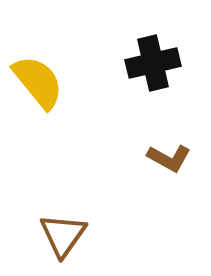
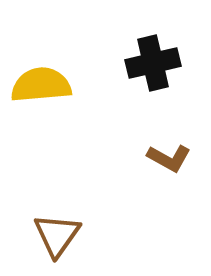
yellow semicircle: moved 3 px right, 3 px down; rotated 56 degrees counterclockwise
brown triangle: moved 6 px left
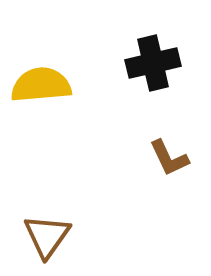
brown L-shape: rotated 36 degrees clockwise
brown triangle: moved 10 px left, 1 px down
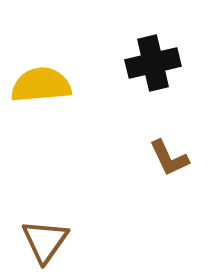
brown triangle: moved 2 px left, 5 px down
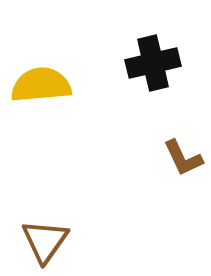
brown L-shape: moved 14 px right
